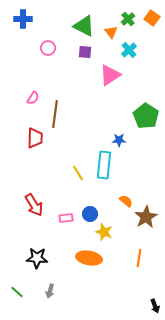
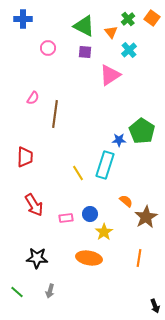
green pentagon: moved 4 px left, 15 px down
red trapezoid: moved 10 px left, 19 px down
cyan rectangle: moved 1 px right; rotated 12 degrees clockwise
yellow star: rotated 18 degrees clockwise
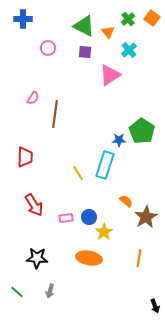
orange triangle: moved 3 px left
blue circle: moved 1 px left, 3 px down
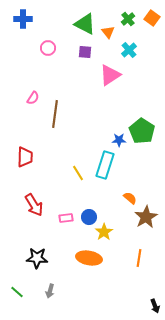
green triangle: moved 1 px right, 2 px up
orange semicircle: moved 4 px right, 3 px up
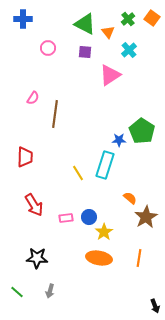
orange ellipse: moved 10 px right
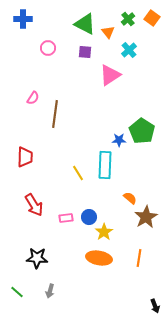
cyan rectangle: rotated 16 degrees counterclockwise
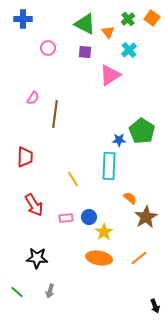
cyan rectangle: moved 4 px right, 1 px down
yellow line: moved 5 px left, 6 px down
orange line: rotated 42 degrees clockwise
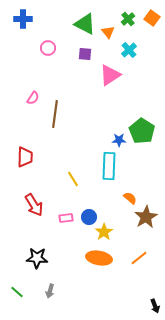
purple square: moved 2 px down
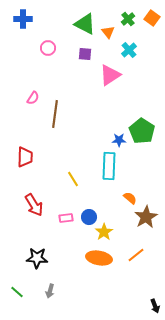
orange line: moved 3 px left, 3 px up
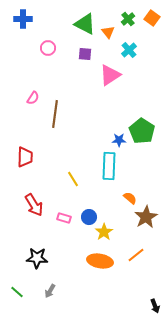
pink rectangle: moved 2 px left; rotated 24 degrees clockwise
orange ellipse: moved 1 px right, 3 px down
gray arrow: rotated 16 degrees clockwise
